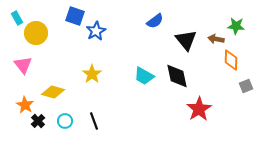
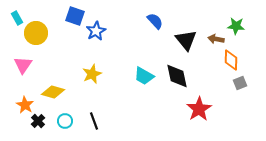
blue semicircle: rotated 96 degrees counterclockwise
pink triangle: rotated 12 degrees clockwise
yellow star: rotated 12 degrees clockwise
gray square: moved 6 px left, 3 px up
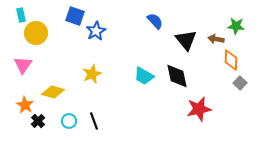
cyan rectangle: moved 4 px right, 3 px up; rotated 16 degrees clockwise
gray square: rotated 24 degrees counterclockwise
red star: rotated 20 degrees clockwise
cyan circle: moved 4 px right
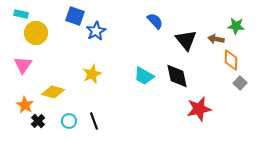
cyan rectangle: moved 1 px up; rotated 64 degrees counterclockwise
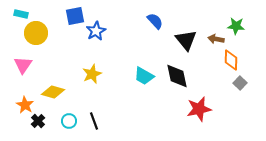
blue square: rotated 30 degrees counterclockwise
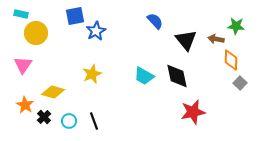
red star: moved 6 px left, 3 px down
black cross: moved 6 px right, 4 px up
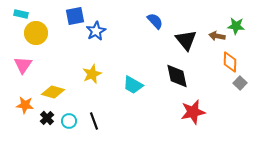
brown arrow: moved 1 px right, 3 px up
orange diamond: moved 1 px left, 2 px down
cyan trapezoid: moved 11 px left, 9 px down
orange star: rotated 24 degrees counterclockwise
black cross: moved 3 px right, 1 px down
